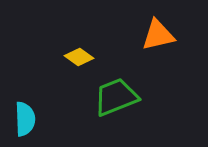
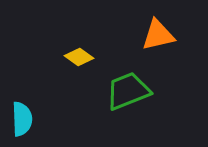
green trapezoid: moved 12 px right, 6 px up
cyan semicircle: moved 3 px left
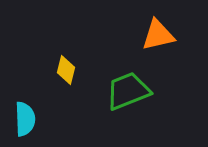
yellow diamond: moved 13 px left, 13 px down; rotated 68 degrees clockwise
cyan semicircle: moved 3 px right
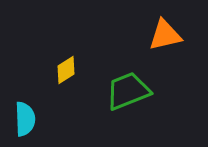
orange triangle: moved 7 px right
yellow diamond: rotated 44 degrees clockwise
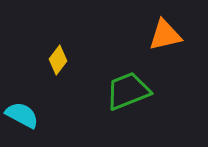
yellow diamond: moved 8 px left, 10 px up; rotated 20 degrees counterclockwise
cyan semicircle: moved 3 px left, 4 px up; rotated 60 degrees counterclockwise
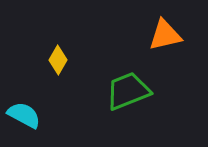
yellow diamond: rotated 8 degrees counterclockwise
cyan semicircle: moved 2 px right
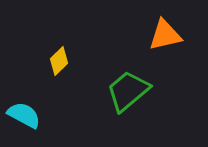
yellow diamond: moved 1 px right, 1 px down; rotated 16 degrees clockwise
green trapezoid: rotated 18 degrees counterclockwise
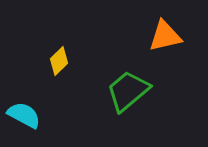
orange triangle: moved 1 px down
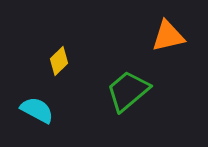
orange triangle: moved 3 px right
cyan semicircle: moved 13 px right, 5 px up
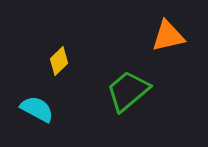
cyan semicircle: moved 1 px up
